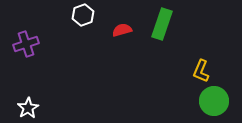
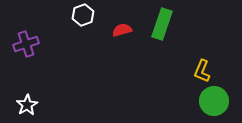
yellow L-shape: moved 1 px right
white star: moved 1 px left, 3 px up
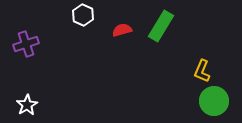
white hexagon: rotated 15 degrees counterclockwise
green rectangle: moved 1 px left, 2 px down; rotated 12 degrees clockwise
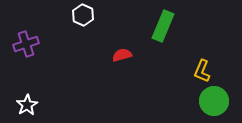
green rectangle: moved 2 px right; rotated 8 degrees counterclockwise
red semicircle: moved 25 px down
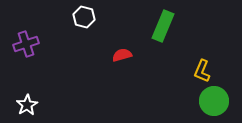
white hexagon: moved 1 px right, 2 px down; rotated 10 degrees counterclockwise
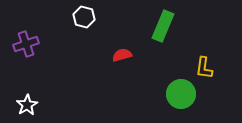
yellow L-shape: moved 2 px right, 3 px up; rotated 15 degrees counterclockwise
green circle: moved 33 px left, 7 px up
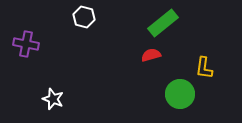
green rectangle: moved 3 px up; rotated 28 degrees clockwise
purple cross: rotated 30 degrees clockwise
red semicircle: moved 29 px right
green circle: moved 1 px left
white star: moved 26 px right, 6 px up; rotated 20 degrees counterclockwise
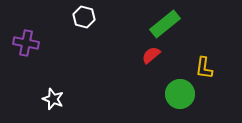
green rectangle: moved 2 px right, 1 px down
purple cross: moved 1 px up
red semicircle: rotated 24 degrees counterclockwise
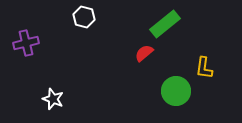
purple cross: rotated 25 degrees counterclockwise
red semicircle: moved 7 px left, 2 px up
green circle: moved 4 px left, 3 px up
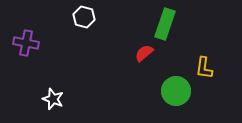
green rectangle: rotated 32 degrees counterclockwise
purple cross: rotated 25 degrees clockwise
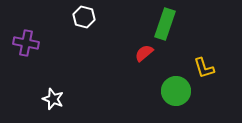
yellow L-shape: rotated 25 degrees counterclockwise
